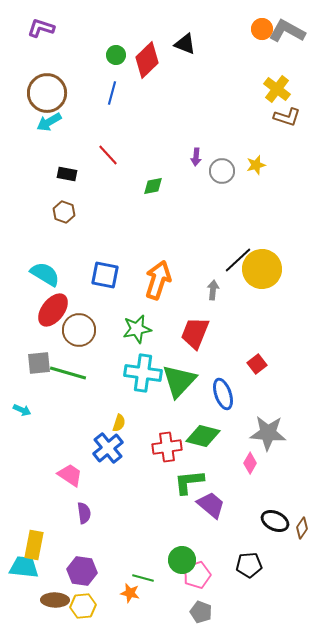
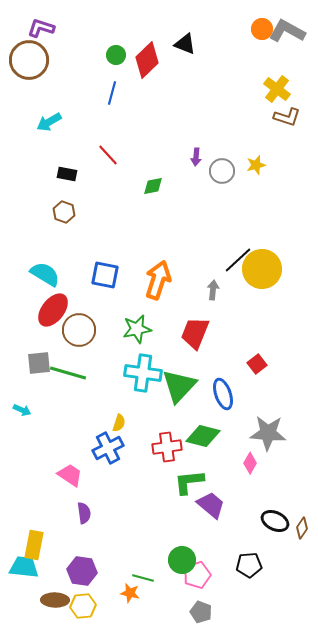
brown circle at (47, 93): moved 18 px left, 33 px up
green triangle at (179, 381): moved 5 px down
blue cross at (108, 448): rotated 12 degrees clockwise
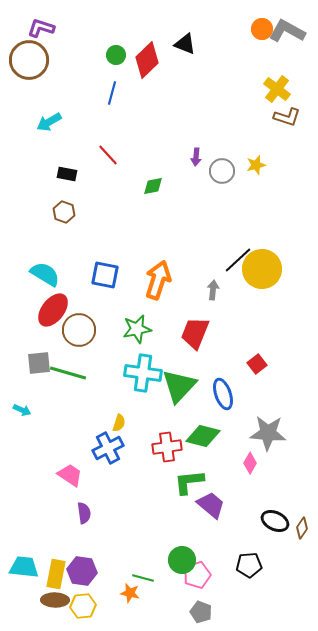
yellow rectangle at (34, 545): moved 22 px right, 29 px down
